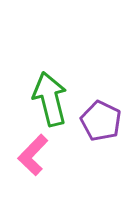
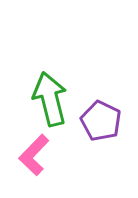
pink L-shape: moved 1 px right
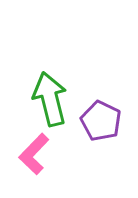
pink L-shape: moved 1 px up
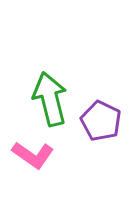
pink L-shape: moved 1 px left, 1 px down; rotated 99 degrees counterclockwise
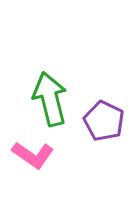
purple pentagon: moved 3 px right
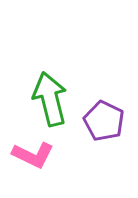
pink L-shape: rotated 9 degrees counterclockwise
